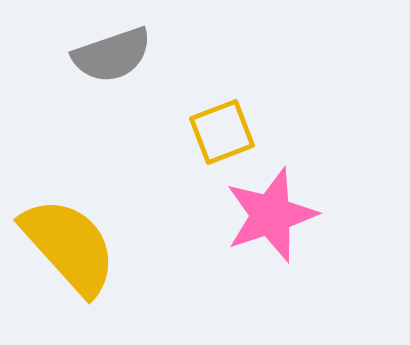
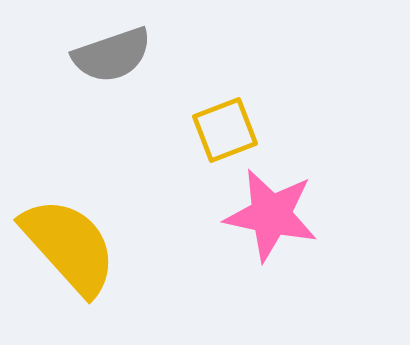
yellow square: moved 3 px right, 2 px up
pink star: rotated 30 degrees clockwise
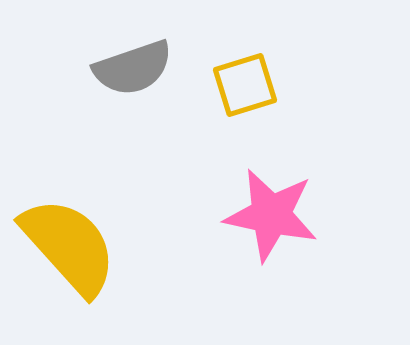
gray semicircle: moved 21 px right, 13 px down
yellow square: moved 20 px right, 45 px up; rotated 4 degrees clockwise
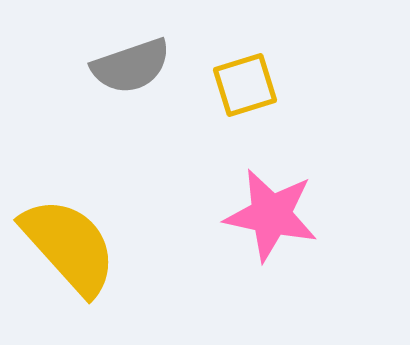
gray semicircle: moved 2 px left, 2 px up
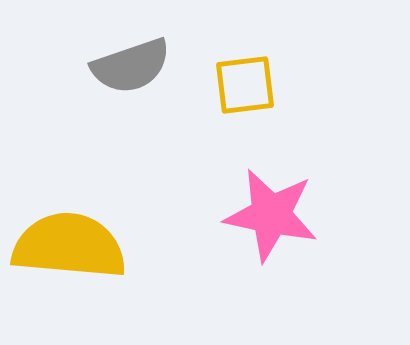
yellow square: rotated 10 degrees clockwise
yellow semicircle: rotated 43 degrees counterclockwise
